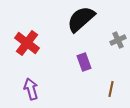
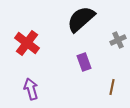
brown line: moved 1 px right, 2 px up
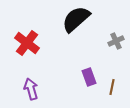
black semicircle: moved 5 px left
gray cross: moved 2 px left, 1 px down
purple rectangle: moved 5 px right, 15 px down
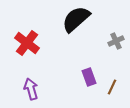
brown line: rotated 14 degrees clockwise
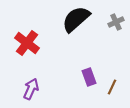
gray cross: moved 19 px up
purple arrow: rotated 40 degrees clockwise
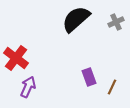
red cross: moved 11 px left, 15 px down
purple arrow: moved 3 px left, 2 px up
